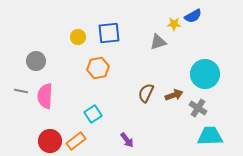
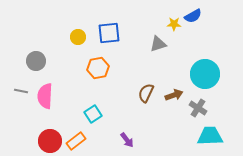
gray triangle: moved 2 px down
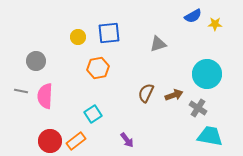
yellow star: moved 41 px right
cyan circle: moved 2 px right
cyan trapezoid: rotated 12 degrees clockwise
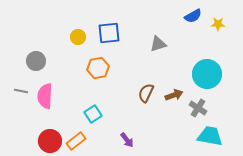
yellow star: moved 3 px right
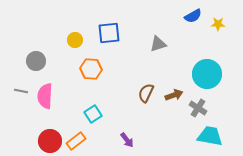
yellow circle: moved 3 px left, 3 px down
orange hexagon: moved 7 px left, 1 px down; rotated 15 degrees clockwise
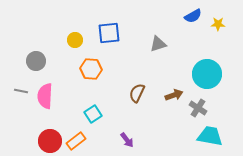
brown semicircle: moved 9 px left
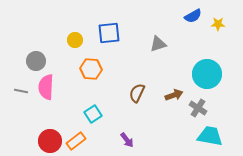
pink semicircle: moved 1 px right, 9 px up
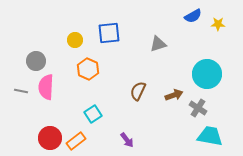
orange hexagon: moved 3 px left; rotated 20 degrees clockwise
brown semicircle: moved 1 px right, 2 px up
red circle: moved 3 px up
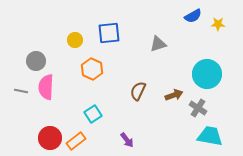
orange hexagon: moved 4 px right
